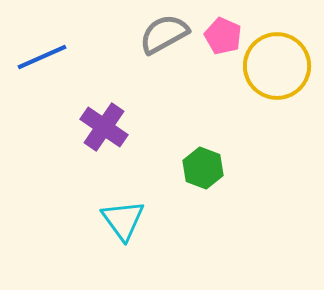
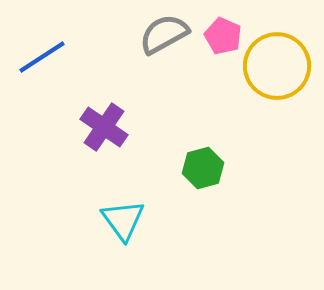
blue line: rotated 9 degrees counterclockwise
green hexagon: rotated 24 degrees clockwise
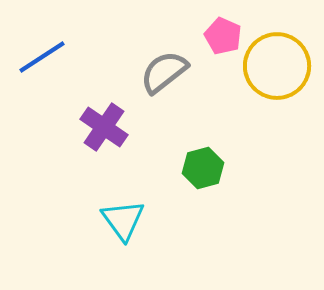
gray semicircle: moved 38 px down; rotated 9 degrees counterclockwise
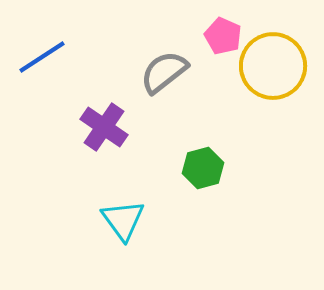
yellow circle: moved 4 px left
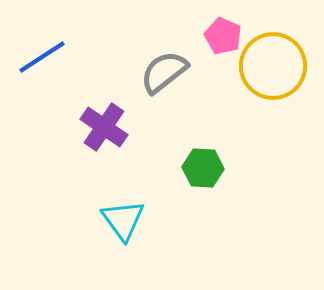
green hexagon: rotated 18 degrees clockwise
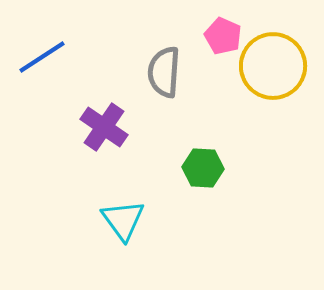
gray semicircle: rotated 48 degrees counterclockwise
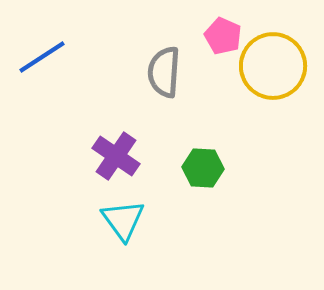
purple cross: moved 12 px right, 29 px down
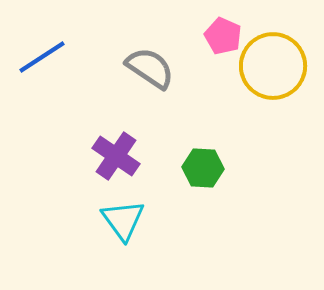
gray semicircle: moved 14 px left, 4 px up; rotated 120 degrees clockwise
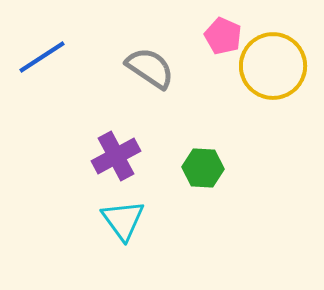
purple cross: rotated 27 degrees clockwise
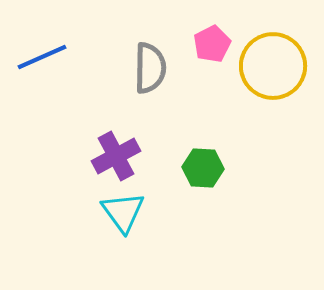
pink pentagon: moved 11 px left, 8 px down; rotated 21 degrees clockwise
blue line: rotated 9 degrees clockwise
gray semicircle: rotated 57 degrees clockwise
cyan triangle: moved 8 px up
